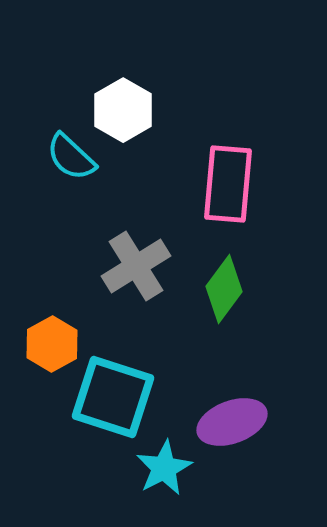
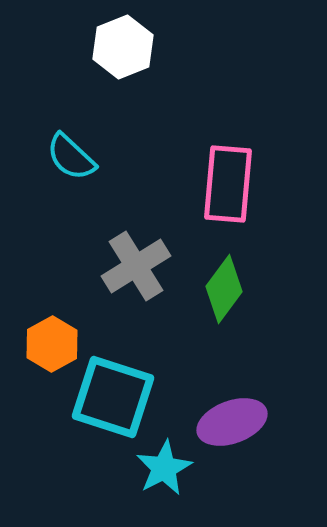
white hexagon: moved 63 px up; rotated 8 degrees clockwise
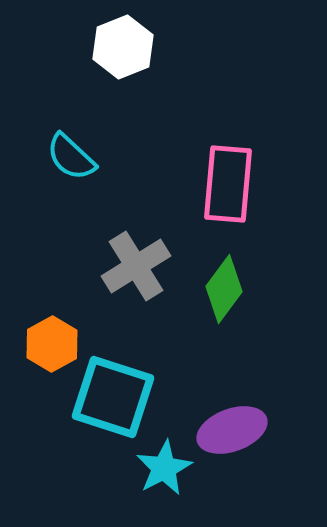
purple ellipse: moved 8 px down
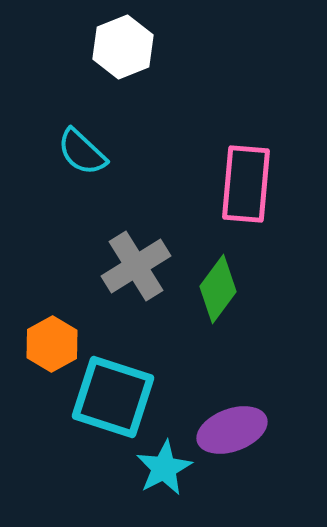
cyan semicircle: moved 11 px right, 5 px up
pink rectangle: moved 18 px right
green diamond: moved 6 px left
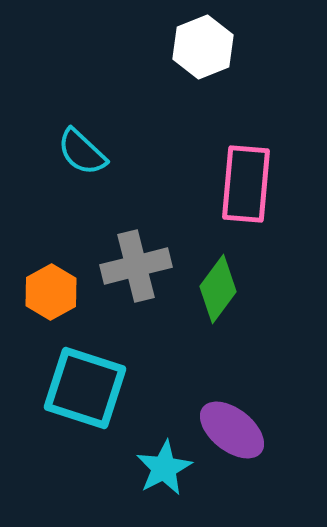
white hexagon: moved 80 px right
gray cross: rotated 18 degrees clockwise
orange hexagon: moved 1 px left, 52 px up
cyan square: moved 28 px left, 9 px up
purple ellipse: rotated 58 degrees clockwise
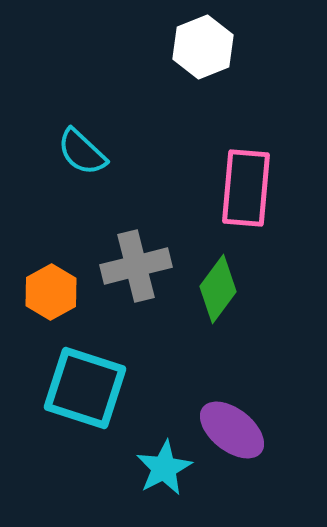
pink rectangle: moved 4 px down
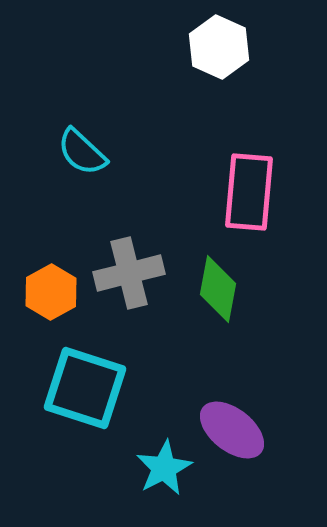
white hexagon: moved 16 px right; rotated 14 degrees counterclockwise
pink rectangle: moved 3 px right, 4 px down
gray cross: moved 7 px left, 7 px down
green diamond: rotated 26 degrees counterclockwise
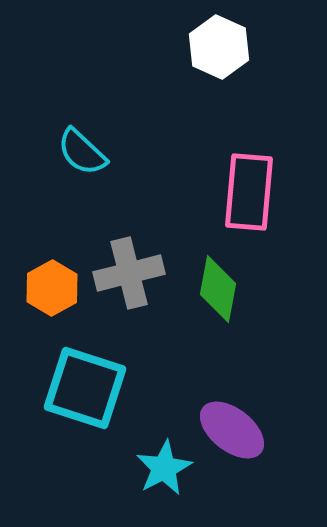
orange hexagon: moved 1 px right, 4 px up
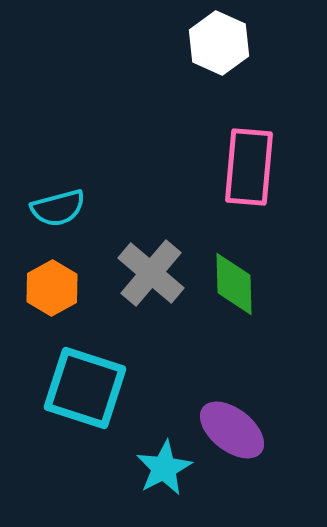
white hexagon: moved 4 px up
cyan semicircle: moved 24 px left, 56 px down; rotated 58 degrees counterclockwise
pink rectangle: moved 25 px up
gray cross: moved 22 px right; rotated 36 degrees counterclockwise
green diamond: moved 16 px right, 5 px up; rotated 12 degrees counterclockwise
